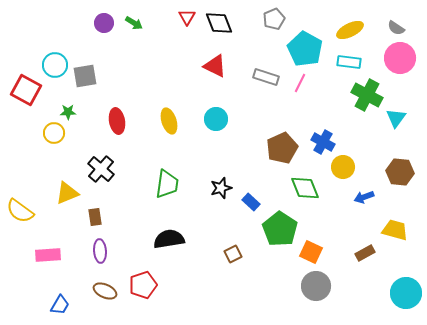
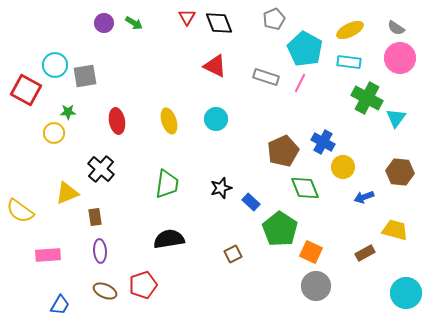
green cross at (367, 95): moved 3 px down
brown pentagon at (282, 148): moved 1 px right, 3 px down
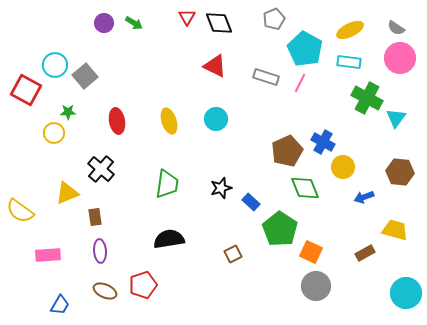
gray square at (85, 76): rotated 30 degrees counterclockwise
brown pentagon at (283, 151): moved 4 px right
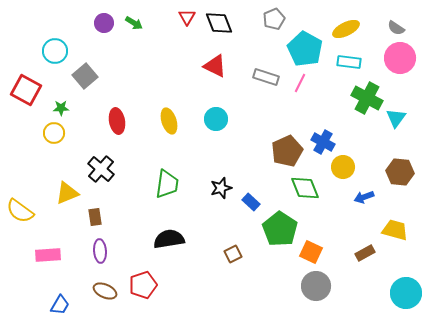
yellow ellipse at (350, 30): moved 4 px left, 1 px up
cyan circle at (55, 65): moved 14 px up
green star at (68, 112): moved 7 px left, 4 px up
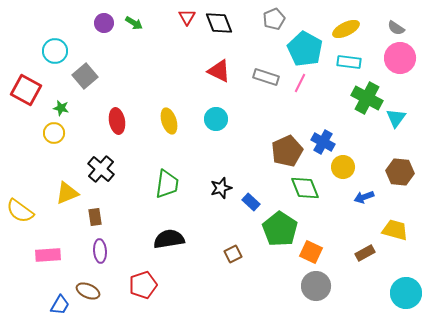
red triangle at (215, 66): moved 4 px right, 5 px down
green star at (61, 108): rotated 14 degrees clockwise
brown ellipse at (105, 291): moved 17 px left
